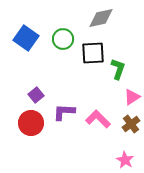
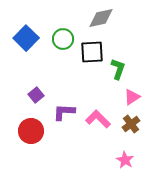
blue square: rotated 10 degrees clockwise
black square: moved 1 px left, 1 px up
red circle: moved 8 px down
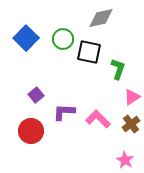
black square: moved 3 px left; rotated 15 degrees clockwise
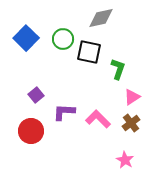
brown cross: moved 1 px up
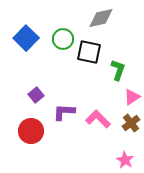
green L-shape: moved 1 px down
